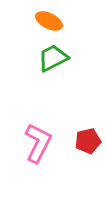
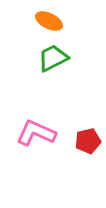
pink L-shape: moved 2 px left, 10 px up; rotated 93 degrees counterclockwise
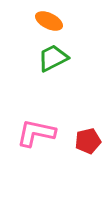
pink L-shape: rotated 12 degrees counterclockwise
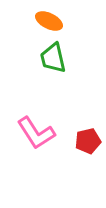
green trapezoid: rotated 76 degrees counterclockwise
pink L-shape: rotated 135 degrees counterclockwise
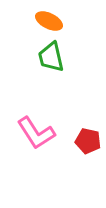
green trapezoid: moved 2 px left, 1 px up
red pentagon: rotated 25 degrees clockwise
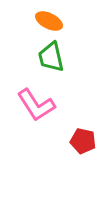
pink L-shape: moved 28 px up
red pentagon: moved 5 px left
